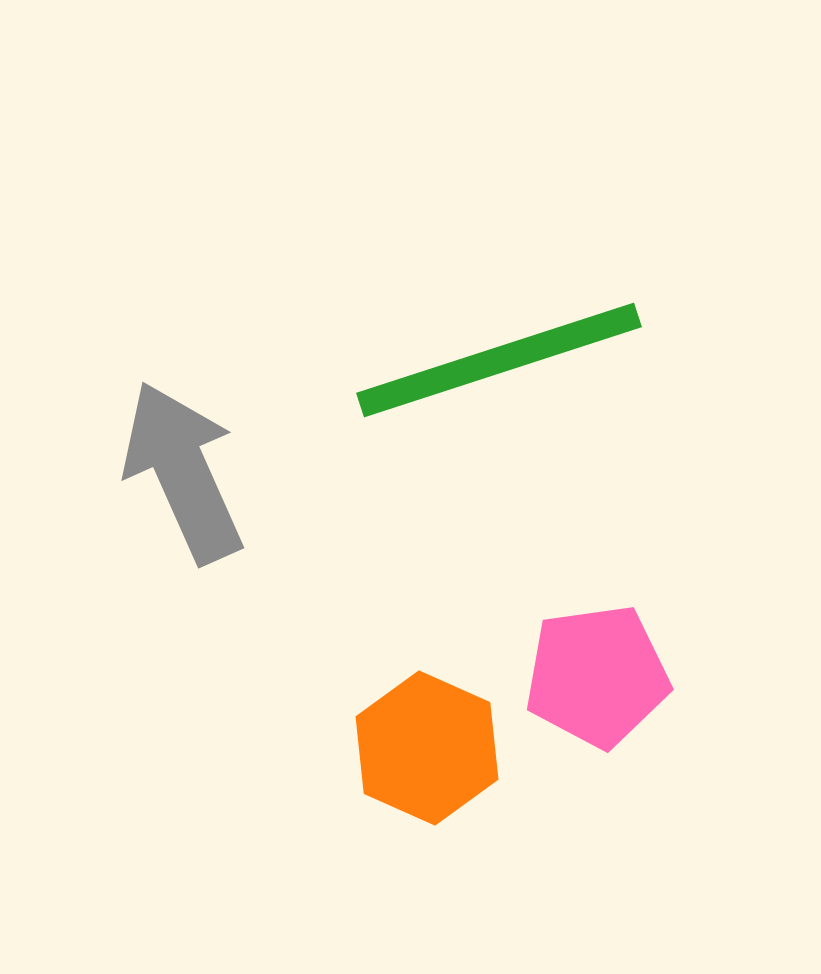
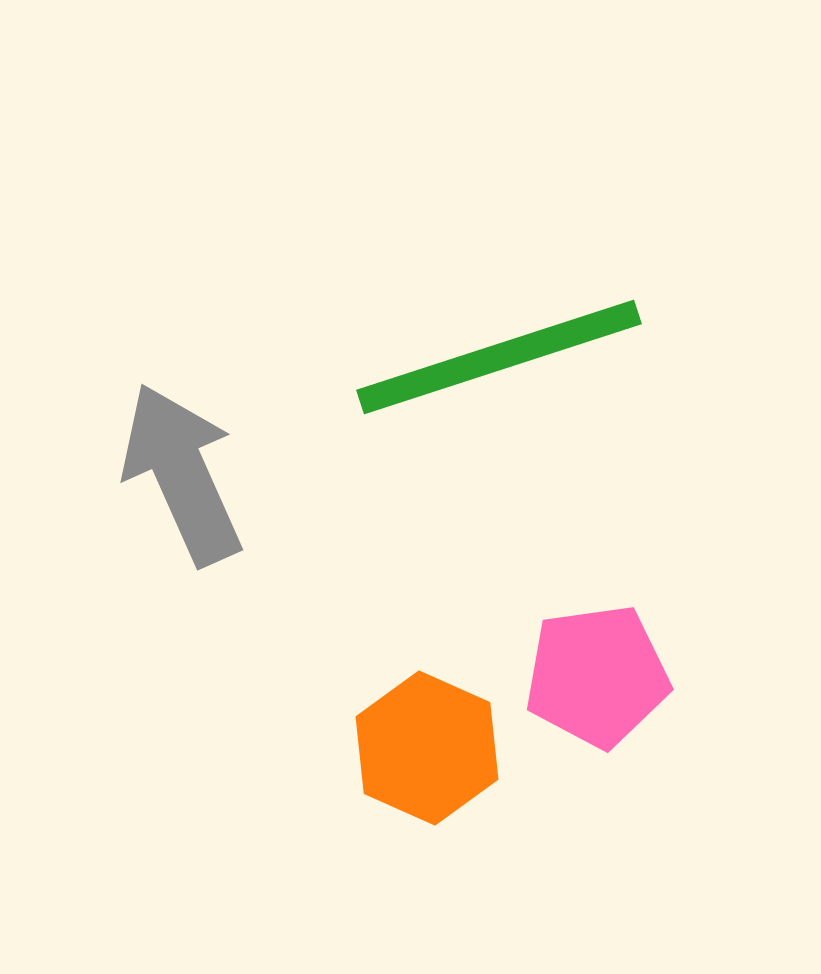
green line: moved 3 px up
gray arrow: moved 1 px left, 2 px down
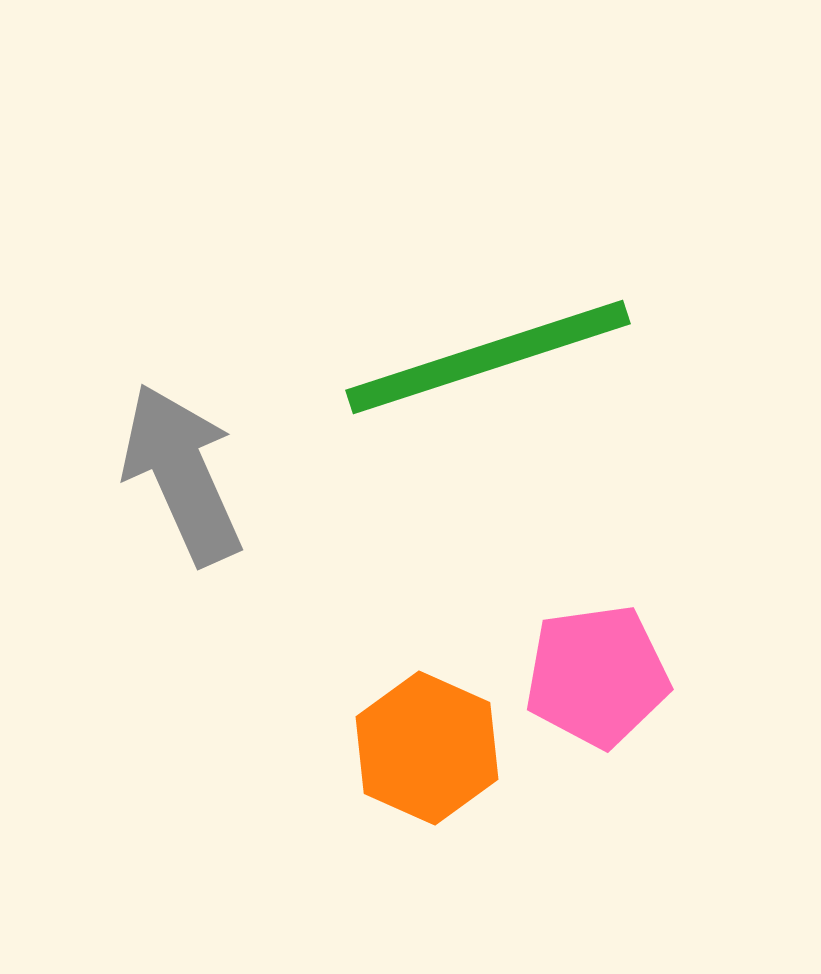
green line: moved 11 px left
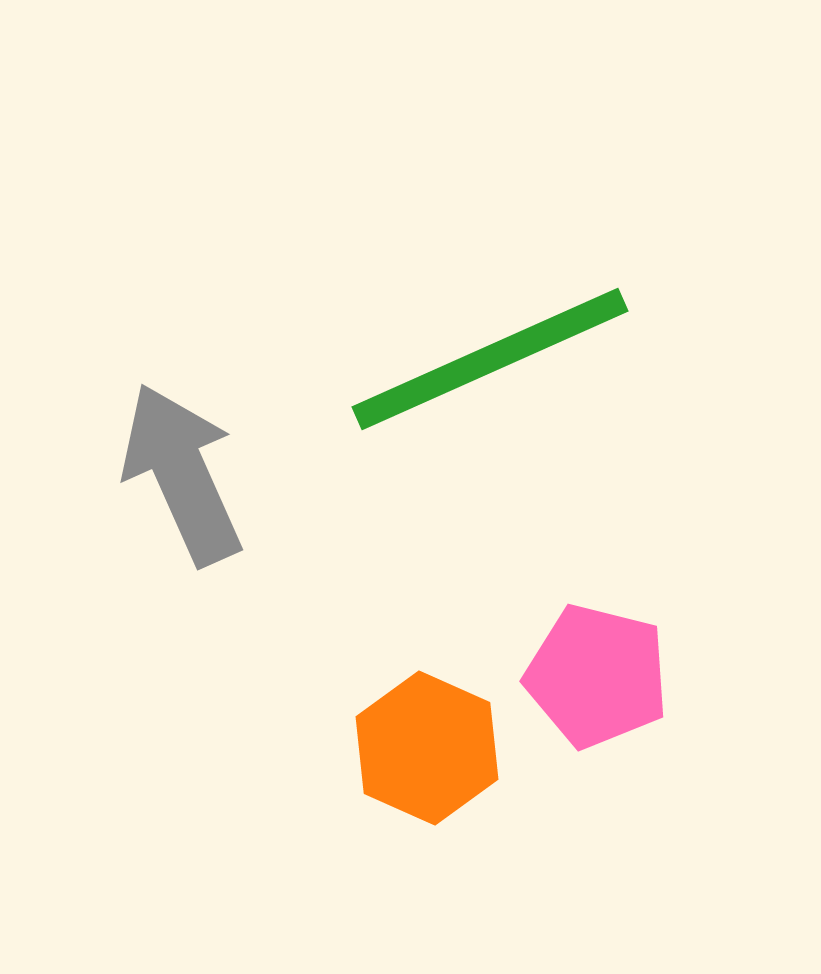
green line: moved 2 px right, 2 px down; rotated 6 degrees counterclockwise
pink pentagon: rotated 22 degrees clockwise
